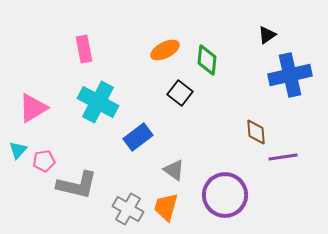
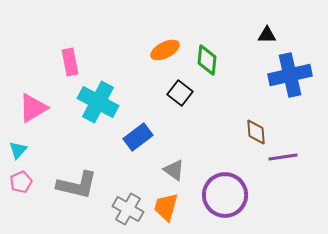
black triangle: rotated 36 degrees clockwise
pink rectangle: moved 14 px left, 13 px down
pink pentagon: moved 23 px left, 21 px down; rotated 15 degrees counterclockwise
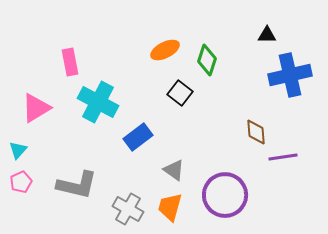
green diamond: rotated 12 degrees clockwise
pink triangle: moved 3 px right
orange trapezoid: moved 4 px right
